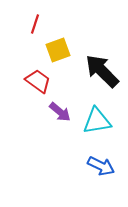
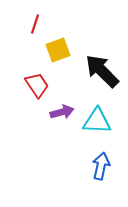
red trapezoid: moved 1 px left, 4 px down; rotated 20 degrees clockwise
purple arrow: moved 2 px right; rotated 55 degrees counterclockwise
cyan triangle: rotated 12 degrees clockwise
blue arrow: rotated 104 degrees counterclockwise
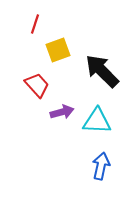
red trapezoid: rotated 8 degrees counterclockwise
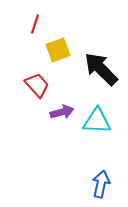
black arrow: moved 1 px left, 2 px up
blue arrow: moved 18 px down
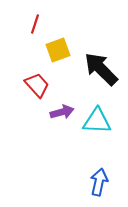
blue arrow: moved 2 px left, 2 px up
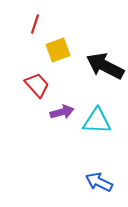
black arrow: moved 4 px right, 3 px up; rotated 18 degrees counterclockwise
blue arrow: rotated 76 degrees counterclockwise
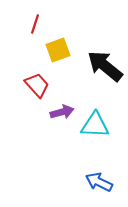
black arrow: rotated 12 degrees clockwise
cyan triangle: moved 2 px left, 4 px down
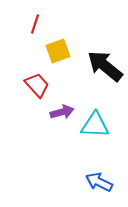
yellow square: moved 1 px down
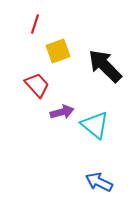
black arrow: rotated 6 degrees clockwise
cyan triangle: rotated 36 degrees clockwise
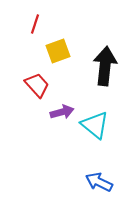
black arrow: rotated 51 degrees clockwise
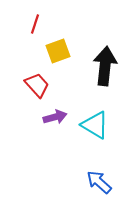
purple arrow: moved 7 px left, 5 px down
cyan triangle: rotated 8 degrees counterclockwise
blue arrow: rotated 16 degrees clockwise
